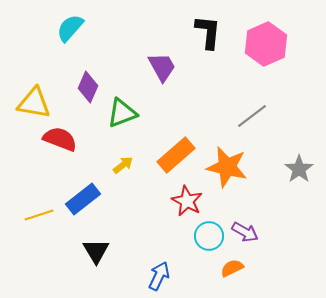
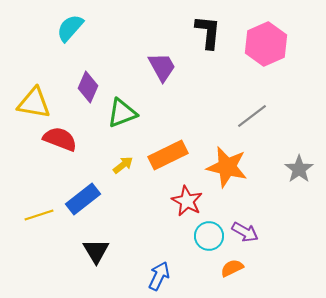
orange rectangle: moved 8 px left; rotated 15 degrees clockwise
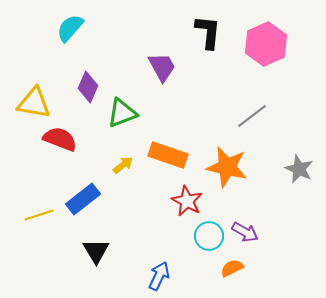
orange rectangle: rotated 45 degrees clockwise
gray star: rotated 12 degrees counterclockwise
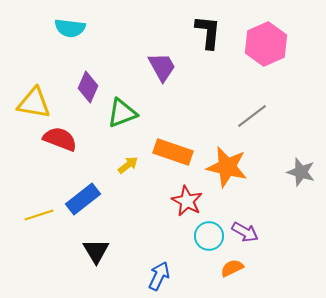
cyan semicircle: rotated 124 degrees counterclockwise
orange rectangle: moved 5 px right, 3 px up
yellow arrow: moved 5 px right
gray star: moved 2 px right, 3 px down; rotated 8 degrees counterclockwise
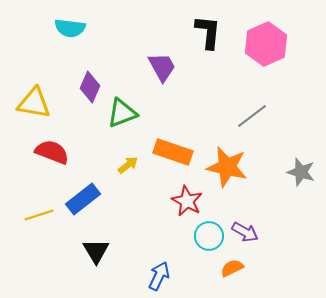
purple diamond: moved 2 px right
red semicircle: moved 8 px left, 13 px down
